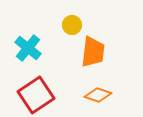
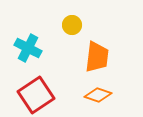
cyan cross: rotated 12 degrees counterclockwise
orange trapezoid: moved 4 px right, 5 px down
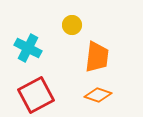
red square: rotated 6 degrees clockwise
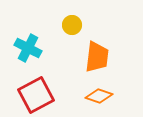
orange diamond: moved 1 px right, 1 px down
